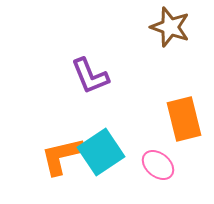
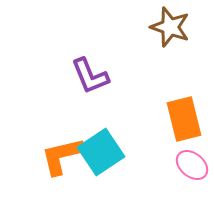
pink ellipse: moved 34 px right
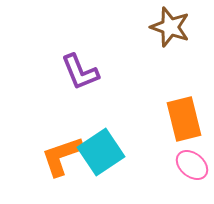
purple L-shape: moved 10 px left, 4 px up
orange L-shape: rotated 6 degrees counterclockwise
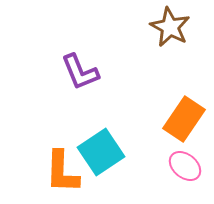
brown star: rotated 9 degrees clockwise
orange rectangle: rotated 48 degrees clockwise
orange L-shape: moved 16 px down; rotated 69 degrees counterclockwise
pink ellipse: moved 7 px left, 1 px down
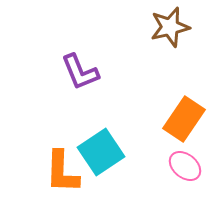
brown star: rotated 30 degrees clockwise
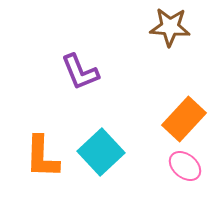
brown star: rotated 18 degrees clockwise
orange rectangle: rotated 9 degrees clockwise
cyan square: rotated 9 degrees counterclockwise
orange L-shape: moved 20 px left, 15 px up
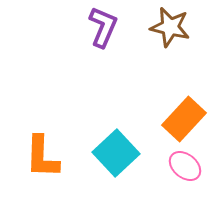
brown star: rotated 9 degrees clockwise
purple L-shape: moved 23 px right, 45 px up; rotated 135 degrees counterclockwise
cyan square: moved 15 px right, 1 px down
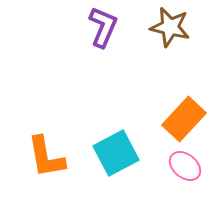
cyan square: rotated 15 degrees clockwise
orange L-shape: moved 4 px right; rotated 12 degrees counterclockwise
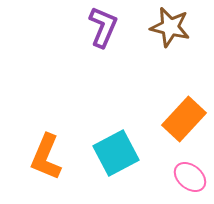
orange L-shape: rotated 33 degrees clockwise
pink ellipse: moved 5 px right, 11 px down
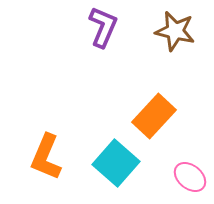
brown star: moved 5 px right, 4 px down
orange rectangle: moved 30 px left, 3 px up
cyan square: moved 10 px down; rotated 21 degrees counterclockwise
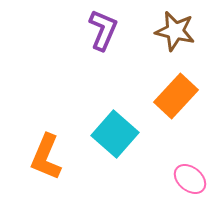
purple L-shape: moved 3 px down
orange rectangle: moved 22 px right, 20 px up
cyan square: moved 1 px left, 29 px up
pink ellipse: moved 2 px down
